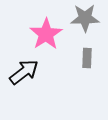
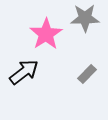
gray rectangle: moved 16 px down; rotated 42 degrees clockwise
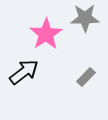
gray rectangle: moved 1 px left, 3 px down
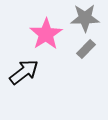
gray rectangle: moved 28 px up
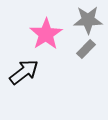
gray star: moved 3 px right, 2 px down
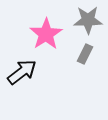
gray rectangle: moved 1 px left, 5 px down; rotated 18 degrees counterclockwise
black arrow: moved 2 px left
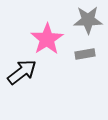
pink star: moved 1 px right, 5 px down
gray rectangle: rotated 54 degrees clockwise
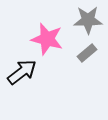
pink star: rotated 24 degrees counterclockwise
gray rectangle: moved 2 px right, 1 px up; rotated 30 degrees counterclockwise
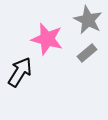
gray star: rotated 28 degrees clockwise
black arrow: moved 2 px left; rotated 20 degrees counterclockwise
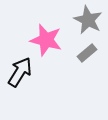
pink star: moved 1 px left, 1 px down
